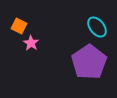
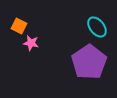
pink star: rotated 21 degrees counterclockwise
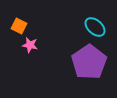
cyan ellipse: moved 2 px left; rotated 10 degrees counterclockwise
pink star: moved 1 px left, 2 px down
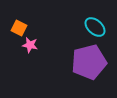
orange square: moved 2 px down
purple pentagon: rotated 20 degrees clockwise
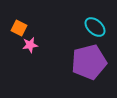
pink star: rotated 21 degrees counterclockwise
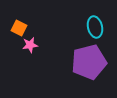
cyan ellipse: rotated 35 degrees clockwise
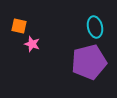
orange square: moved 2 px up; rotated 14 degrees counterclockwise
pink star: moved 2 px right, 1 px up; rotated 28 degrees clockwise
